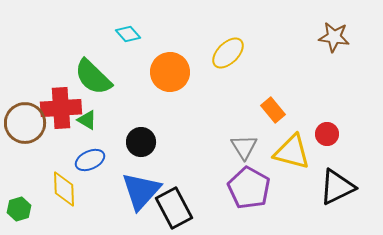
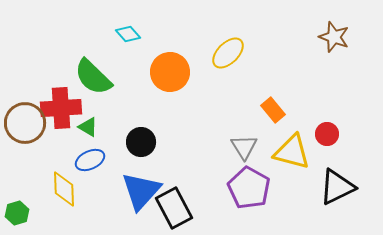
brown star: rotated 12 degrees clockwise
green triangle: moved 1 px right, 7 px down
green hexagon: moved 2 px left, 4 px down
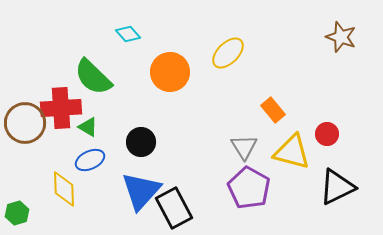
brown star: moved 7 px right
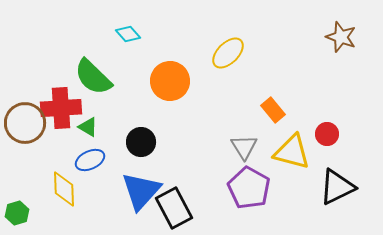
orange circle: moved 9 px down
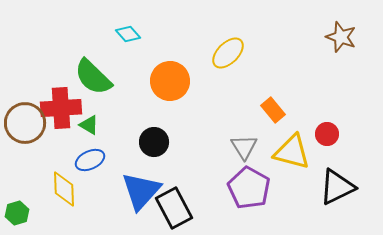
green triangle: moved 1 px right, 2 px up
black circle: moved 13 px right
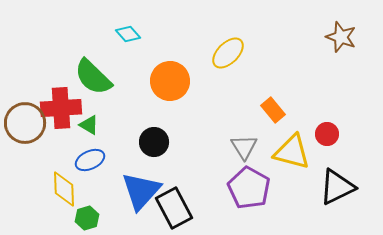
green hexagon: moved 70 px right, 5 px down
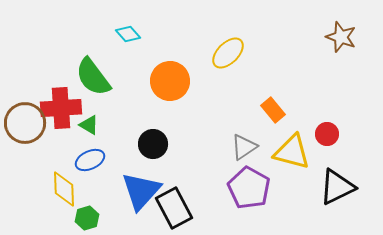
green semicircle: rotated 9 degrees clockwise
black circle: moved 1 px left, 2 px down
gray triangle: rotated 28 degrees clockwise
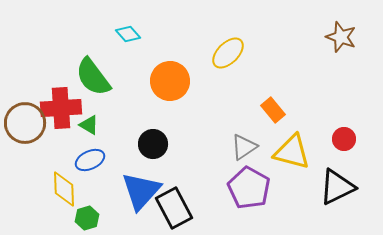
red circle: moved 17 px right, 5 px down
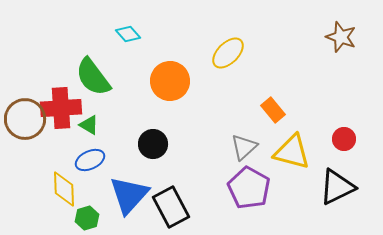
brown circle: moved 4 px up
gray triangle: rotated 8 degrees counterclockwise
blue triangle: moved 12 px left, 4 px down
black rectangle: moved 3 px left, 1 px up
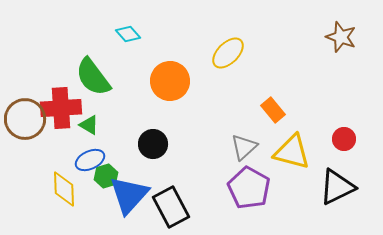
green hexagon: moved 19 px right, 42 px up
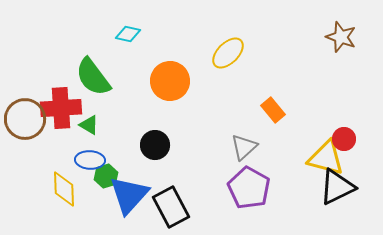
cyan diamond: rotated 35 degrees counterclockwise
black circle: moved 2 px right, 1 px down
yellow triangle: moved 34 px right, 6 px down
blue ellipse: rotated 28 degrees clockwise
